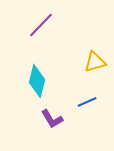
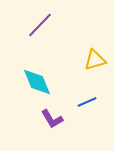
purple line: moved 1 px left
yellow triangle: moved 2 px up
cyan diamond: moved 1 px down; rotated 36 degrees counterclockwise
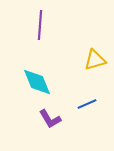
purple line: rotated 40 degrees counterclockwise
blue line: moved 2 px down
purple L-shape: moved 2 px left
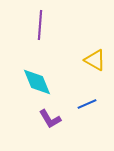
yellow triangle: rotated 45 degrees clockwise
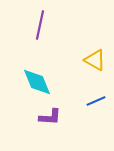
purple line: rotated 8 degrees clockwise
blue line: moved 9 px right, 3 px up
purple L-shape: moved 2 px up; rotated 55 degrees counterclockwise
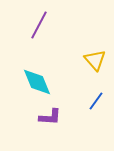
purple line: moved 1 px left; rotated 16 degrees clockwise
yellow triangle: rotated 20 degrees clockwise
blue line: rotated 30 degrees counterclockwise
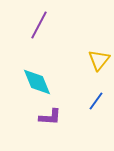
yellow triangle: moved 4 px right; rotated 20 degrees clockwise
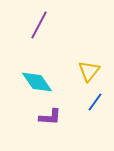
yellow triangle: moved 10 px left, 11 px down
cyan diamond: rotated 12 degrees counterclockwise
blue line: moved 1 px left, 1 px down
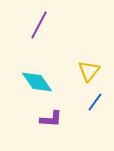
purple L-shape: moved 1 px right, 2 px down
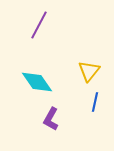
blue line: rotated 24 degrees counterclockwise
purple L-shape: rotated 115 degrees clockwise
